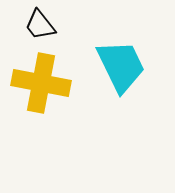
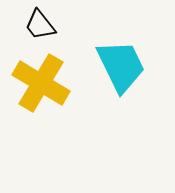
yellow cross: rotated 20 degrees clockwise
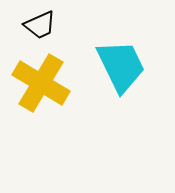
black trapezoid: rotated 76 degrees counterclockwise
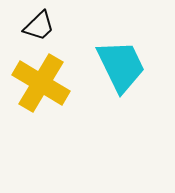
black trapezoid: moved 1 px left, 1 px down; rotated 20 degrees counterclockwise
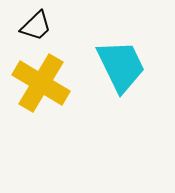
black trapezoid: moved 3 px left
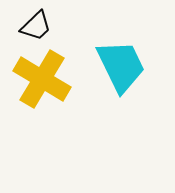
yellow cross: moved 1 px right, 4 px up
